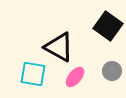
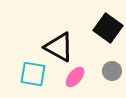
black square: moved 2 px down
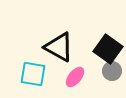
black square: moved 21 px down
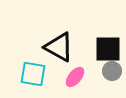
black square: rotated 36 degrees counterclockwise
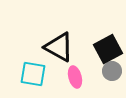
black square: rotated 28 degrees counterclockwise
pink ellipse: rotated 55 degrees counterclockwise
